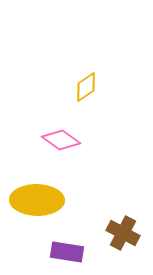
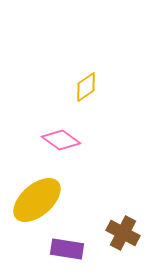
yellow ellipse: rotated 42 degrees counterclockwise
purple rectangle: moved 3 px up
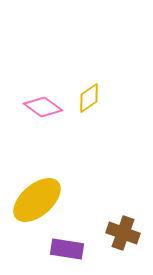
yellow diamond: moved 3 px right, 11 px down
pink diamond: moved 18 px left, 33 px up
brown cross: rotated 8 degrees counterclockwise
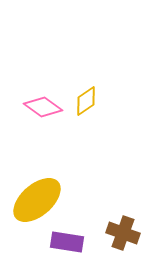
yellow diamond: moved 3 px left, 3 px down
purple rectangle: moved 7 px up
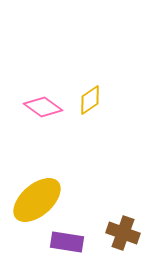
yellow diamond: moved 4 px right, 1 px up
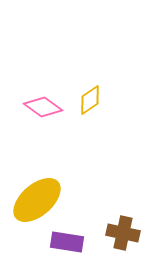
brown cross: rotated 8 degrees counterclockwise
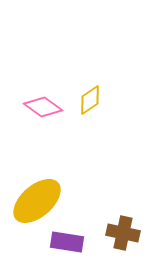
yellow ellipse: moved 1 px down
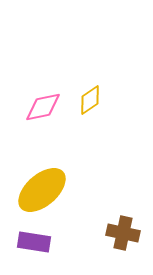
pink diamond: rotated 48 degrees counterclockwise
yellow ellipse: moved 5 px right, 11 px up
purple rectangle: moved 33 px left
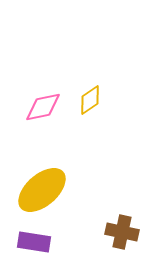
brown cross: moved 1 px left, 1 px up
